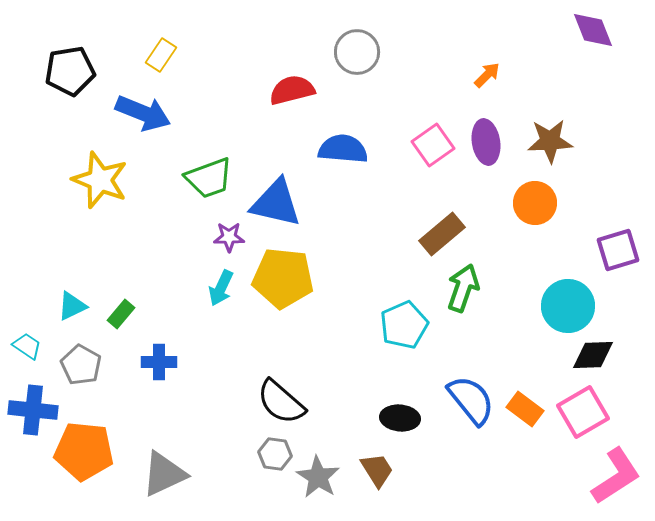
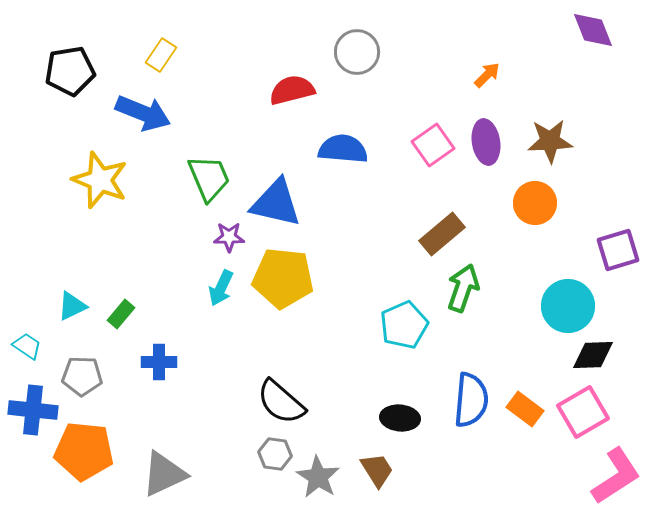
green trapezoid at (209, 178): rotated 93 degrees counterclockwise
gray pentagon at (81, 365): moved 1 px right, 11 px down; rotated 27 degrees counterclockwise
blue semicircle at (471, 400): rotated 44 degrees clockwise
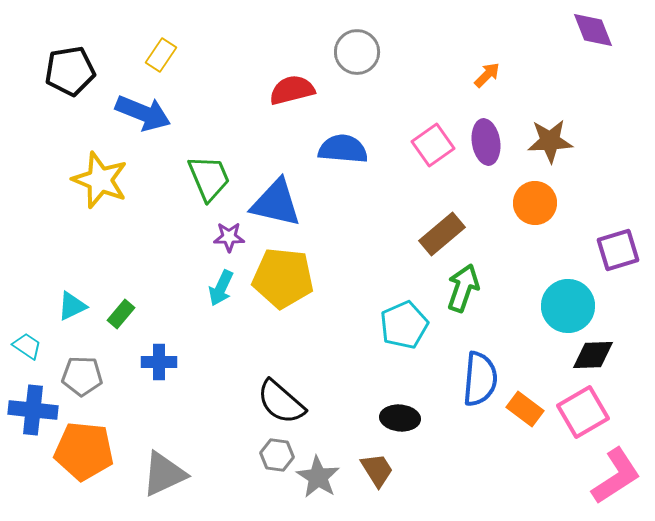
blue semicircle at (471, 400): moved 9 px right, 21 px up
gray hexagon at (275, 454): moved 2 px right, 1 px down
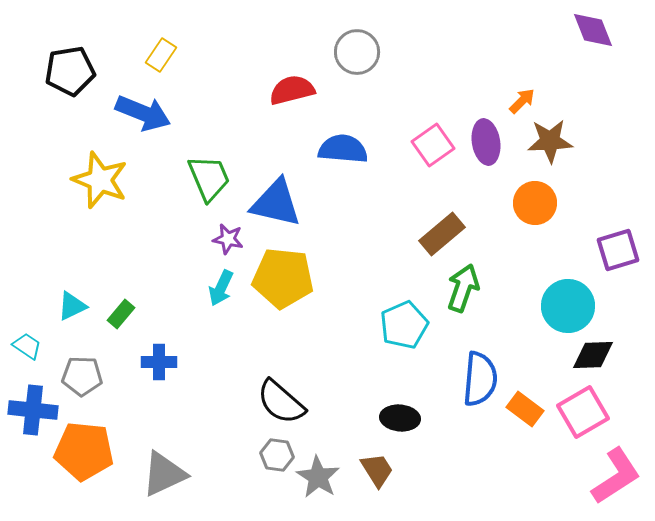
orange arrow at (487, 75): moved 35 px right, 26 px down
purple star at (229, 237): moved 1 px left, 2 px down; rotated 12 degrees clockwise
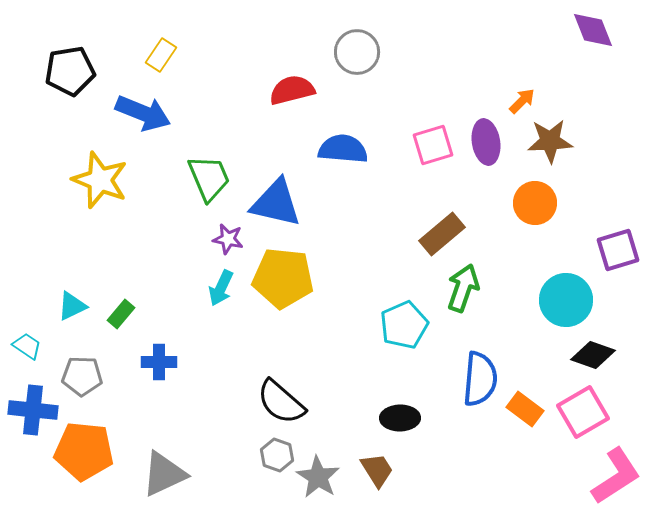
pink square at (433, 145): rotated 18 degrees clockwise
cyan circle at (568, 306): moved 2 px left, 6 px up
black diamond at (593, 355): rotated 21 degrees clockwise
black ellipse at (400, 418): rotated 6 degrees counterclockwise
gray hexagon at (277, 455): rotated 12 degrees clockwise
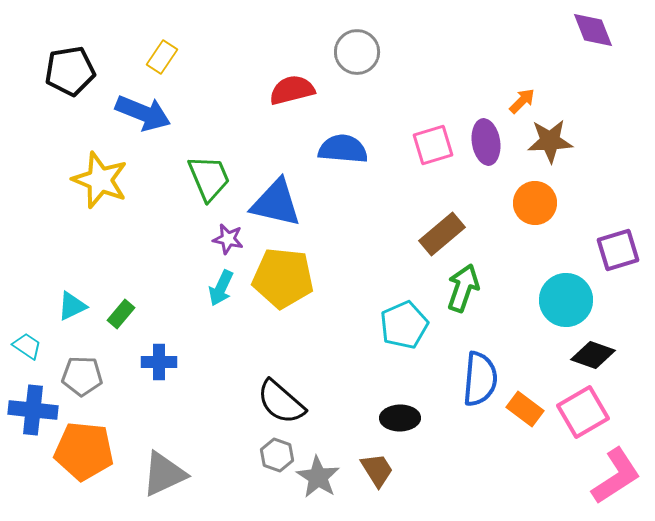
yellow rectangle at (161, 55): moved 1 px right, 2 px down
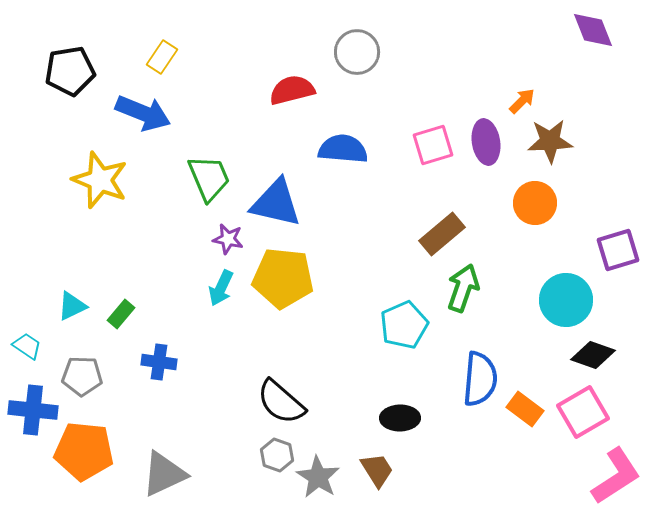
blue cross at (159, 362): rotated 8 degrees clockwise
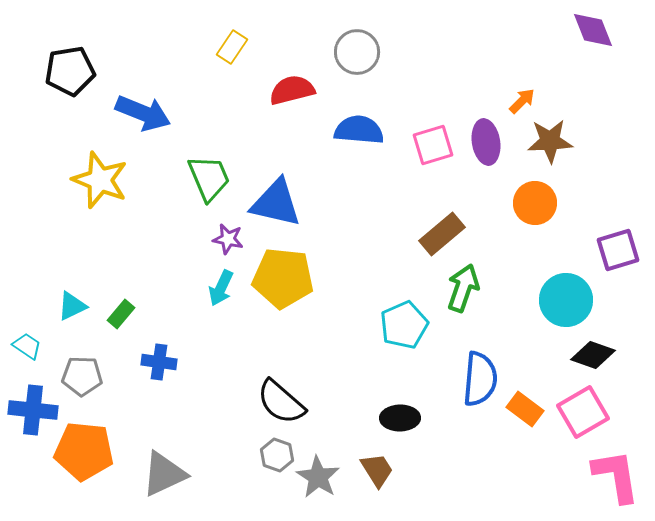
yellow rectangle at (162, 57): moved 70 px right, 10 px up
blue semicircle at (343, 149): moved 16 px right, 19 px up
pink L-shape at (616, 476): rotated 66 degrees counterclockwise
